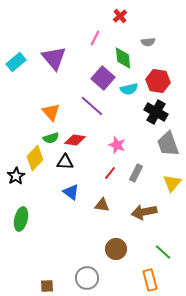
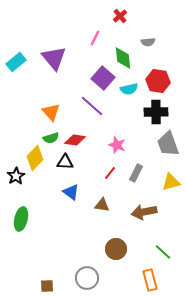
black cross: rotated 30 degrees counterclockwise
yellow triangle: moved 1 px left, 1 px up; rotated 36 degrees clockwise
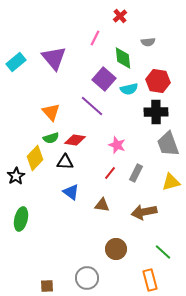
purple square: moved 1 px right, 1 px down
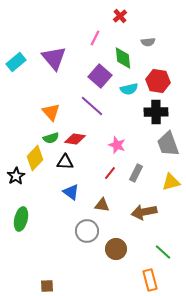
purple square: moved 4 px left, 3 px up
red diamond: moved 1 px up
gray circle: moved 47 px up
